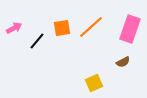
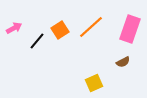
orange square: moved 2 px left, 2 px down; rotated 24 degrees counterclockwise
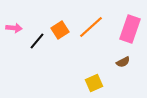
pink arrow: rotated 35 degrees clockwise
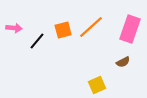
orange square: moved 3 px right; rotated 18 degrees clockwise
yellow square: moved 3 px right, 2 px down
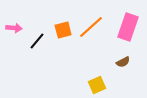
pink rectangle: moved 2 px left, 2 px up
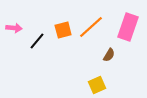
brown semicircle: moved 14 px left, 7 px up; rotated 32 degrees counterclockwise
